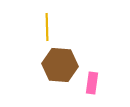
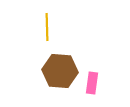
brown hexagon: moved 6 px down
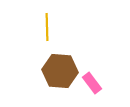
pink rectangle: rotated 45 degrees counterclockwise
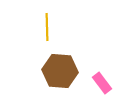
pink rectangle: moved 10 px right
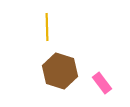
brown hexagon: rotated 12 degrees clockwise
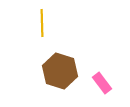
yellow line: moved 5 px left, 4 px up
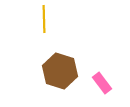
yellow line: moved 2 px right, 4 px up
